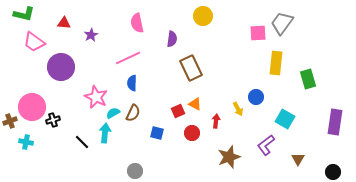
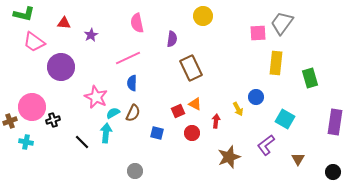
green rectangle: moved 2 px right, 1 px up
cyan arrow: moved 1 px right
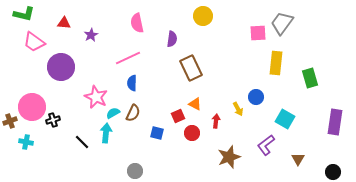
red square: moved 5 px down
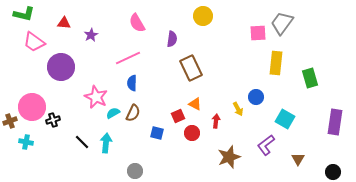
pink semicircle: rotated 18 degrees counterclockwise
cyan arrow: moved 10 px down
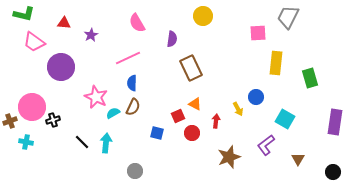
gray trapezoid: moved 6 px right, 6 px up; rotated 10 degrees counterclockwise
brown semicircle: moved 6 px up
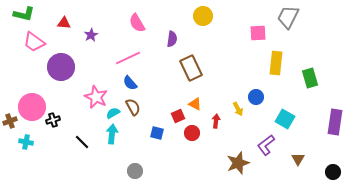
blue semicircle: moved 2 px left; rotated 42 degrees counterclockwise
brown semicircle: rotated 54 degrees counterclockwise
cyan arrow: moved 6 px right, 9 px up
brown star: moved 9 px right, 6 px down
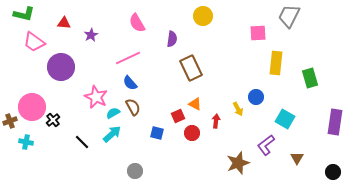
gray trapezoid: moved 1 px right, 1 px up
black cross: rotated 24 degrees counterclockwise
cyan arrow: rotated 42 degrees clockwise
brown triangle: moved 1 px left, 1 px up
